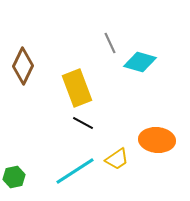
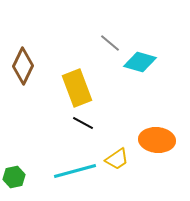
gray line: rotated 25 degrees counterclockwise
cyan line: rotated 18 degrees clockwise
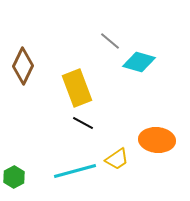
gray line: moved 2 px up
cyan diamond: moved 1 px left
green hexagon: rotated 15 degrees counterclockwise
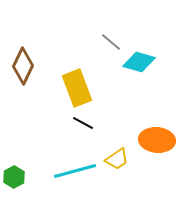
gray line: moved 1 px right, 1 px down
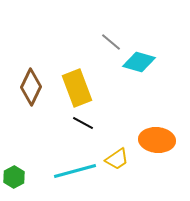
brown diamond: moved 8 px right, 21 px down
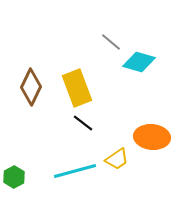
black line: rotated 10 degrees clockwise
orange ellipse: moved 5 px left, 3 px up
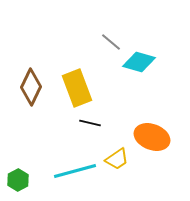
black line: moved 7 px right; rotated 25 degrees counterclockwise
orange ellipse: rotated 16 degrees clockwise
green hexagon: moved 4 px right, 3 px down
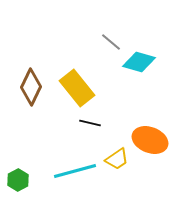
yellow rectangle: rotated 18 degrees counterclockwise
orange ellipse: moved 2 px left, 3 px down
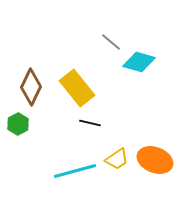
orange ellipse: moved 5 px right, 20 px down
green hexagon: moved 56 px up
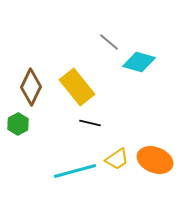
gray line: moved 2 px left
yellow rectangle: moved 1 px up
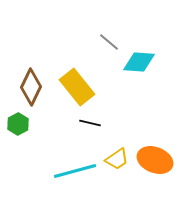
cyan diamond: rotated 12 degrees counterclockwise
